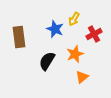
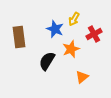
orange star: moved 4 px left, 5 px up
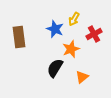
black semicircle: moved 8 px right, 7 px down
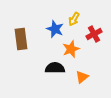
brown rectangle: moved 2 px right, 2 px down
black semicircle: rotated 60 degrees clockwise
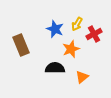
yellow arrow: moved 3 px right, 5 px down
brown rectangle: moved 6 px down; rotated 15 degrees counterclockwise
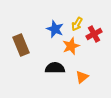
orange star: moved 3 px up
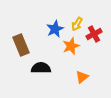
blue star: rotated 24 degrees clockwise
black semicircle: moved 14 px left
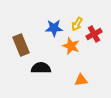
blue star: moved 1 px left, 1 px up; rotated 24 degrees clockwise
orange star: rotated 30 degrees counterclockwise
orange triangle: moved 1 px left, 3 px down; rotated 32 degrees clockwise
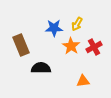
red cross: moved 13 px down
orange star: rotated 12 degrees clockwise
orange triangle: moved 2 px right, 1 px down
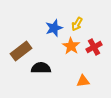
blue star: rotated 18 degrees counterclockwise
brown rectangle: moved 6 px down; rotated 75 degrees clockwise
